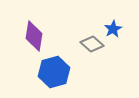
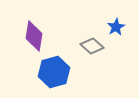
blue star: moved 3 px right, 2 px up
gray diamond: moved 2 px down
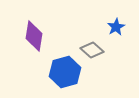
gray diamond: moved 4 px down
blue hexagon: moved 11 px right
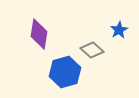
blue star: moved 3 px right, 3 px down
purple diamond: moved 5 px right, 2 px up
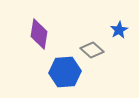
blue hexagon: rotated 12 degrees clockwise
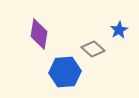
gray diamond: moved 1 px right, 1 px up
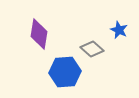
blue star: rotated 18 degrees counterclockwise
gray diamond: moved 1 px left
